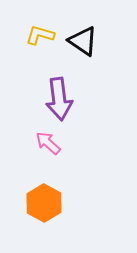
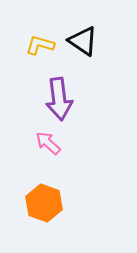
yellow L-shape: moved 10 px down
orange hexagon: rotated 9 degrees counterclockwise
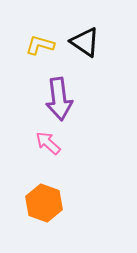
black triangle: moved 2 px right, 1 px down
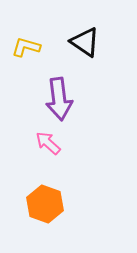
yellow L-shape: moved 14 px left, 2 px down
orange hexagon: moved 1 px right, 1 px down
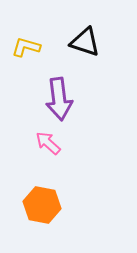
black triangle: rotated 16 degrees counterclockwise
orange hexagon: moved 3 px left, 1 px down; rotated 9 degrees counterclockwise
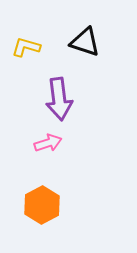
pink arrow: rotated 120 degrees clockwise
orange hexagon: rotated 21 degrees clockwise
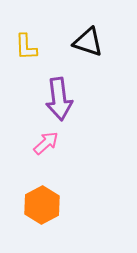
black triangle: moved 3 px right
yellow L-shape: rotated 108 degrees counterclockwise
pink arrow: moved 2 px left; rotated 24 degrees counterclockwise
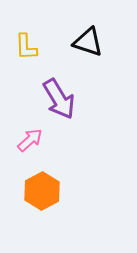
purple arrow: rotated 24 degrees counterclockwise
pink arrow: moved 16 px left, 3 px up
orange hexagon: moved 14 px up
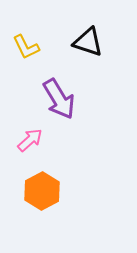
yellow L-shape: rotated 24 degrees counterclockwise
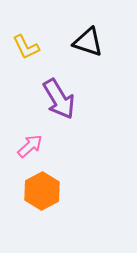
pink arrow: moved 6 px down
